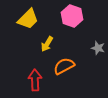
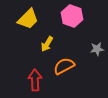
gray star: moved 1 px left, 1 px down; rotated 24 degrees counterclockwise
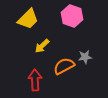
yellow arrow: moved 5 px left, 2 px down; rotated 14 degrees clockwise
gray star: moved 12 px left, 8 px down
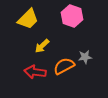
red arrow: moved 8 px up; rotated 80 degrees counterclockwise
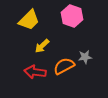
yellow trapezoid: moved 1 px right, 1 px down
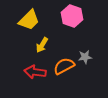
yellow arrow: moved 1 px up; rotated 14 degrees counterclockwise
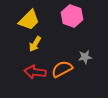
yellow arrow: moved 7 px left, 1 px up
orange semicircle: moved 2 px left, 3 px down
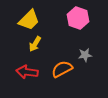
pink hexagon: moved 6 px right, 2 px down
gray star: moved 2 px up
red arrow: moved 8 px left
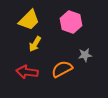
pink hexagon: moved 7 px left, 4 px down
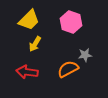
orange semicircle: moved 6 px right
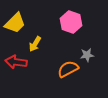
yellow trapezoid: moved 14 px left, 3 px down
gray star: moved 2 px right
red arrow: moved 11 px left, 10 px up
